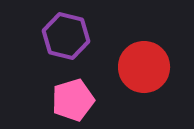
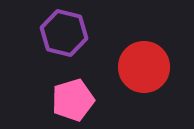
purple hexagon: moved 2 px left, 3 px up
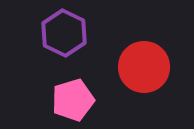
purple hexagon: rotated 12 degrees clockwise
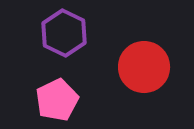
pink pentagon: moved 16 px left; rotated 9 degrees counterclockwise
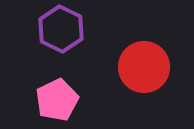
purple hexagon: moved 3 px left, 4 px up
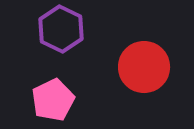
pink pentagon: moved 4 px left
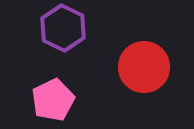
purple hexagon: moved 2 px right, 1 px up
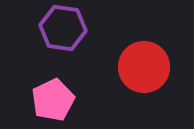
purple hexagon: rotated 18 degrees counterclockwise
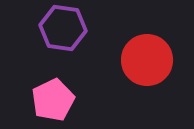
red circle: moved 3 px right, 7 px up
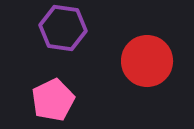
red circle: moved 1 px down
